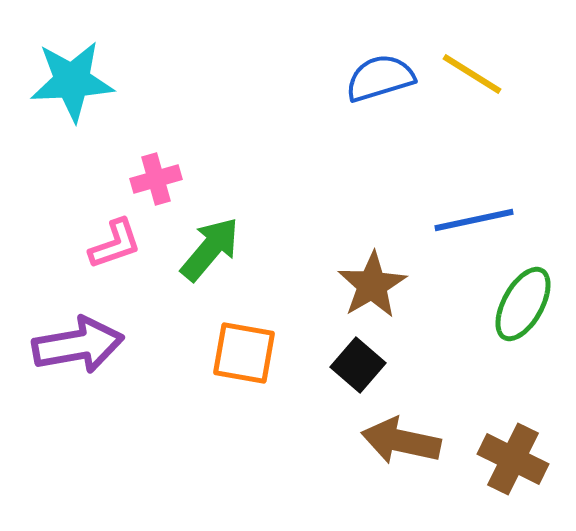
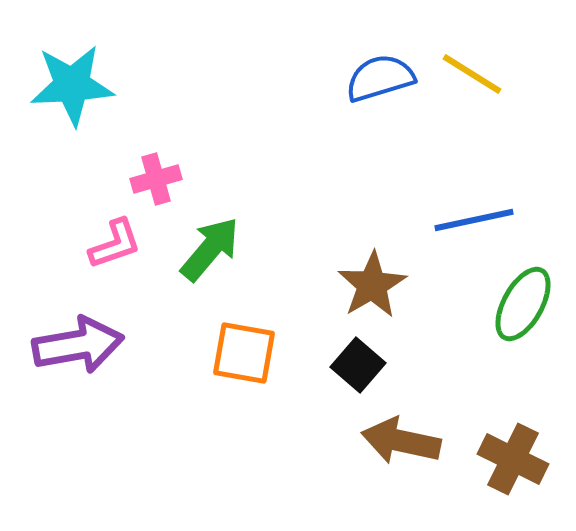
cyan star: moved 4 px down
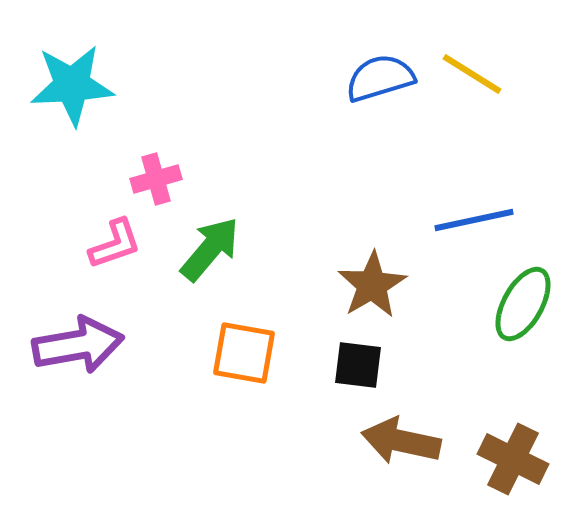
black square: rotated 34 degrees counterclockwise
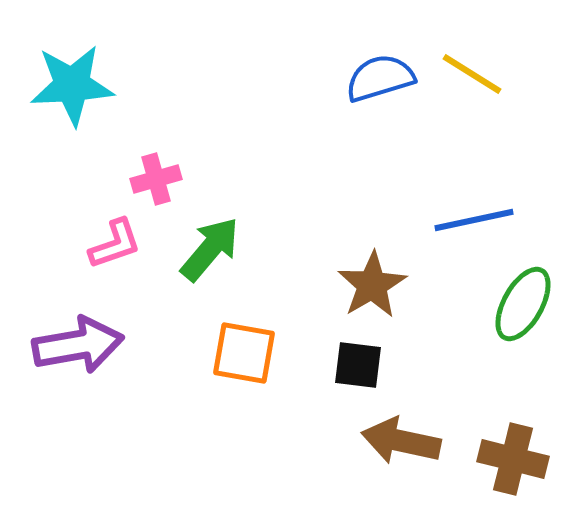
brown cross: rotated 12 degrees counterclockwise
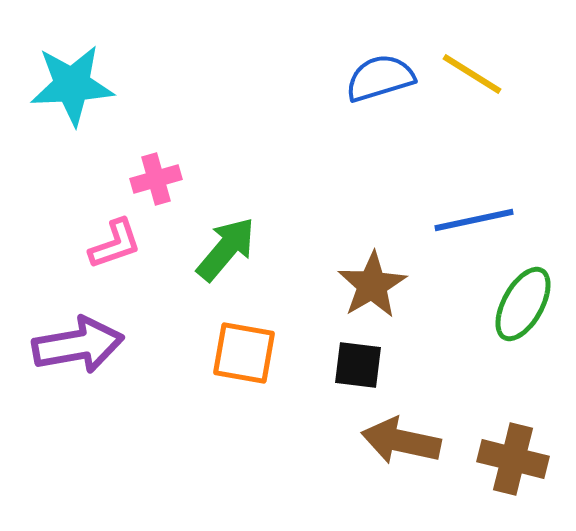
green arrow: moved 16 px right
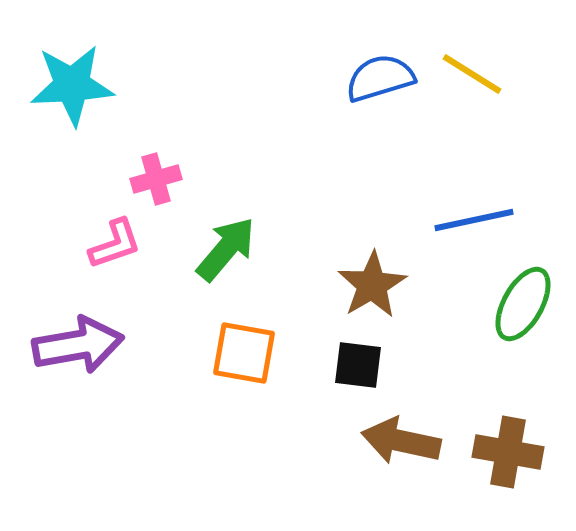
brown cross: moved 5 px left, 7 px up; rotated 4 degrees counterclockwise
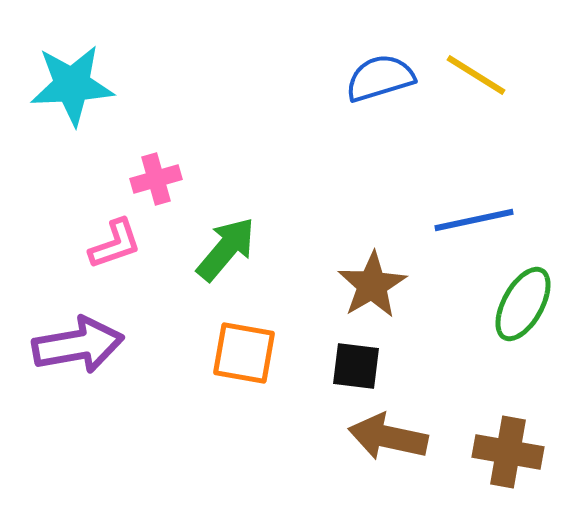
yellow line: moved 4 px right, 1 px down
black square: moved 2 px left, 1 px down
brown arrow: moved 13 px left, 4 px up
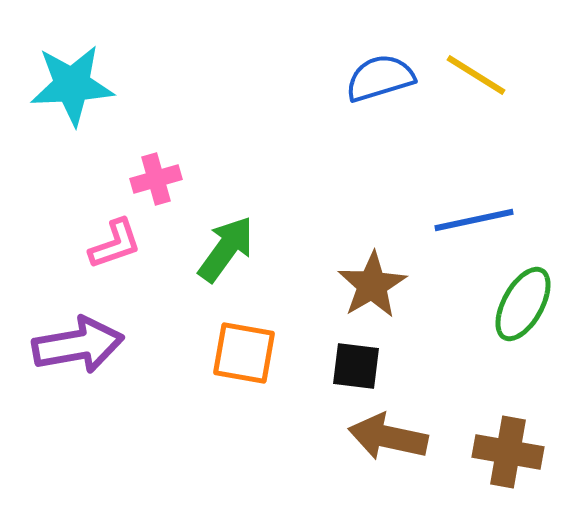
green arrow: rotated 4 degrees counterclockwise
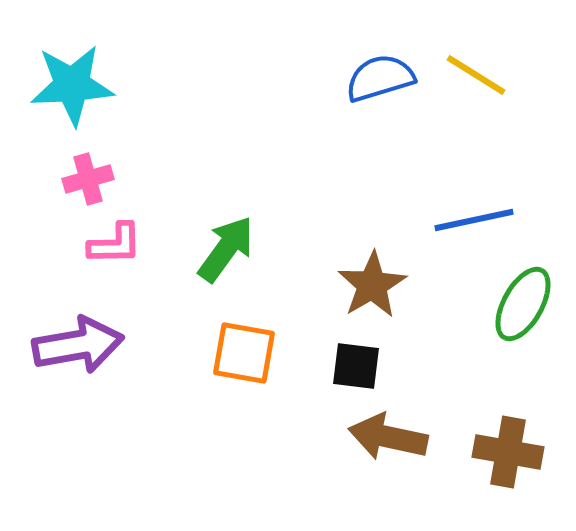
pink cross: moved 68 px left
pink L-shape: rotated 18 degrees clockwise
